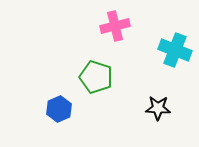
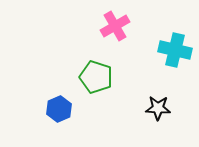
pink cross: rotated 16 degrees counterclockwise
cyan cross: rotated 8 degrees counterclockwise
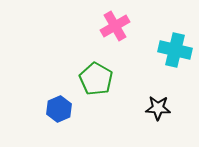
green pentagon: moved 2 px down; rotated 12 degrees clockwise
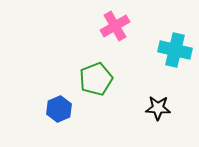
green pentagon: rotated 20 degrees clockwise
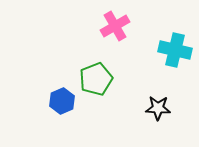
blue hexagon: moved 3 px right, 8 px up
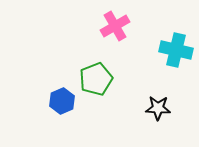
cyan cross: moved 1 px right
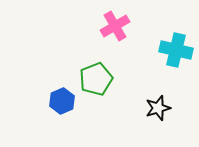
black star: rotated 20 degrees counterclockwise
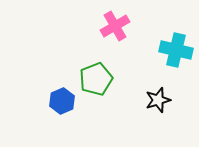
black star: moved 8 px up
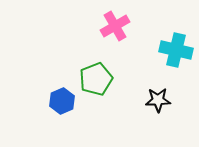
black star: rotated 15 degrees clockwise
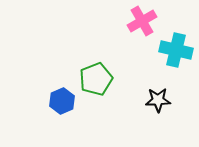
pink cross: moved 27 px right, 5 px up
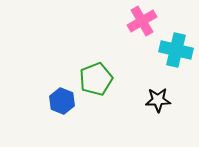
blue hexagon: rotated 15 degrees counterclockwise
